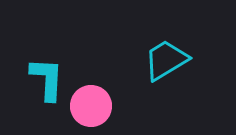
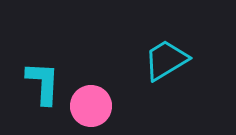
cyan L-shape: moved 4 px left, 4 px down
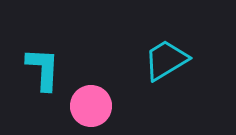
cyan L-shape: moved 14 px up
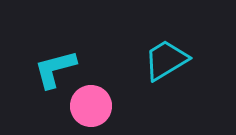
cyan L-shape: moved 12 px right; rotated 108 degrees counterclockwise
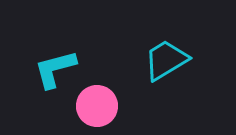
pink circle: moved 6 px right
